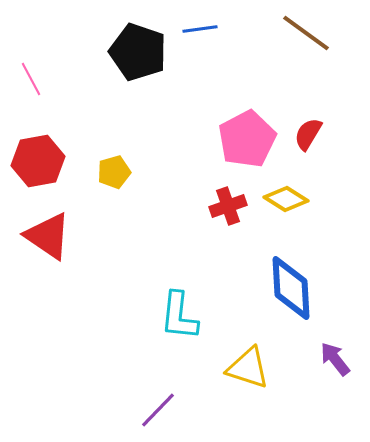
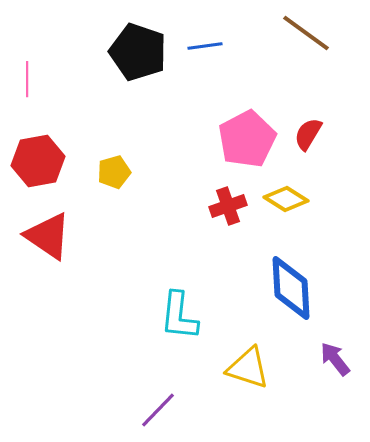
blue line: moved 5 px right, 17 px down
pink line: moved 4 px left; rotated 28 degrees clockwise
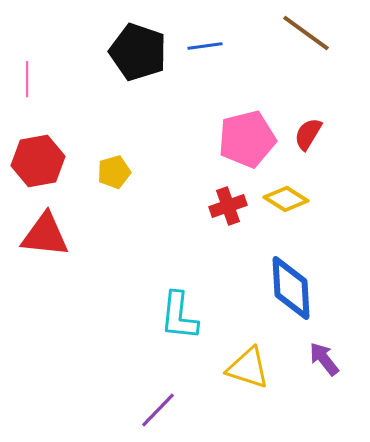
pink pentagon: rotated 14 degrees clockwise
red triangle: moved 3 px left, 1 px up; rotated 28 degrees counterclockwise
purple arrow: moved 11 px left
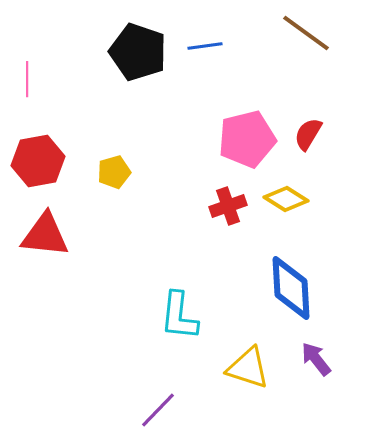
purple arrow: moved 8 px left
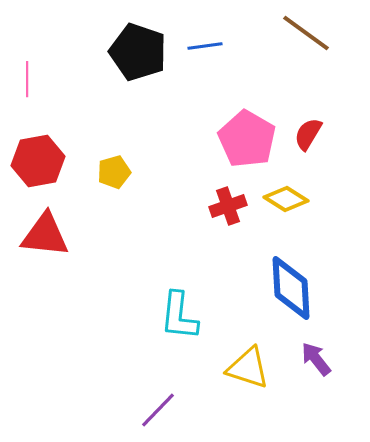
pink pentagon: rotated 28 degrees counterclockwise
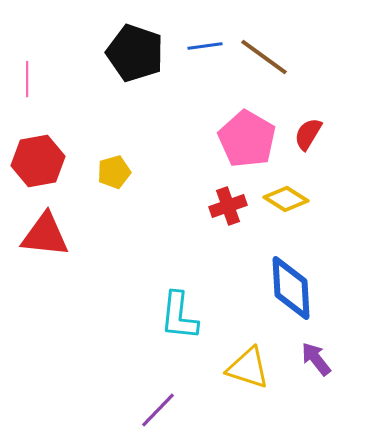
brown line: moved 42 px left, 24 px down
black pentagon: moved 3 px left, 1 px down
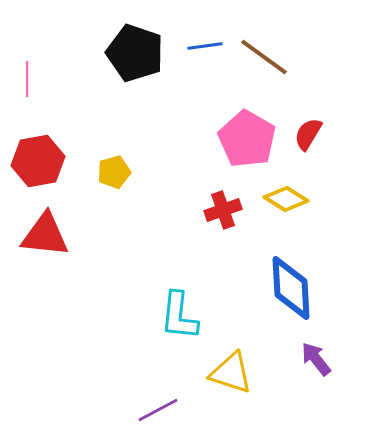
red cross: moved 5 px left, 4 px down
yellow triangle: moved 17 px left, 5 px down
purple line: rotated 18 degrees clockwise
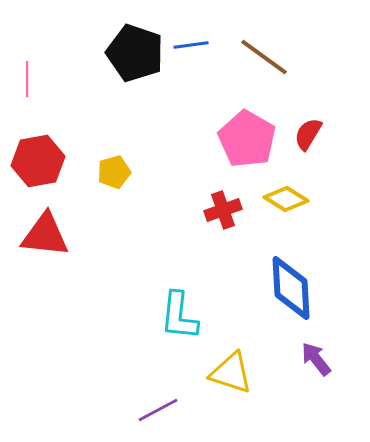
blue line: moved 14 px left, 1 px up
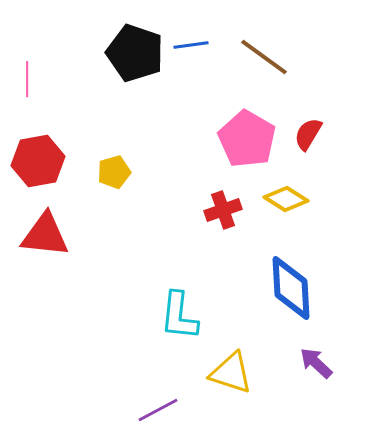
purple arrow: moved 4 px down; rotated 9 degrees counterclockwise
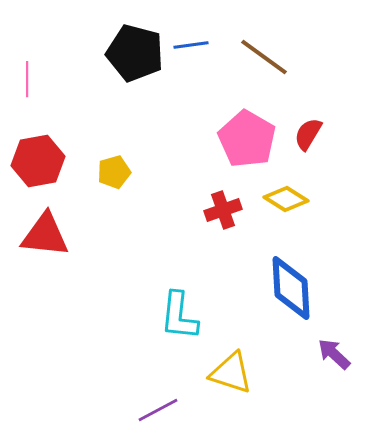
black pentagon: rotated 4 degrees counterclockwise
purple arrow: moved 18 px right, 9 px up
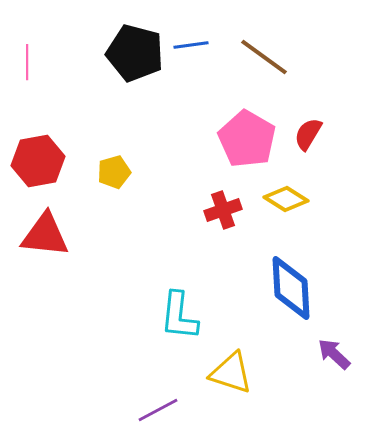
pink line: moved 17 px up
